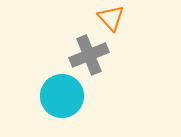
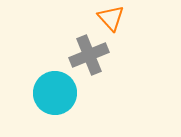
cyan circle: moved 7 px left, 3 px up
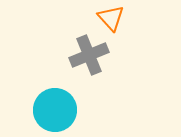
cyan circle: moved 17 px down
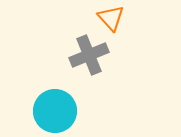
cyan circle: moved 1 px down
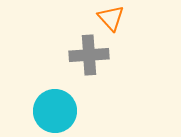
gray cross: rotated 18 degrees clockwise
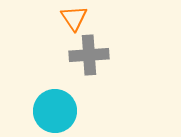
orange triangle: moved 37 px left; rotated 8 degrees clockwise
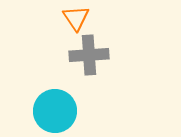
orange triangle: moved 2 px right
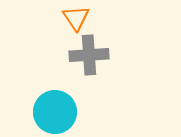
cyan circle: moved 1 px down
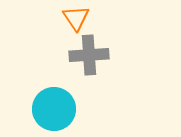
cyan circle: moved 1 px left, 3 px up
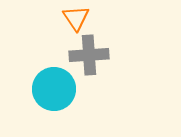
cyan circle: moved 20 px up
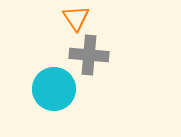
gray cross: rotated 9 degrees clockwise
